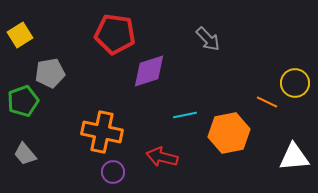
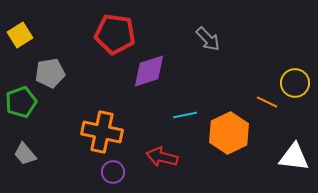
green pentagon: moved 2 px left, 1 px down
orange hexagon: rotated 15 degrees counterclockwise
white triangle: rotated 12 degrees clockwise
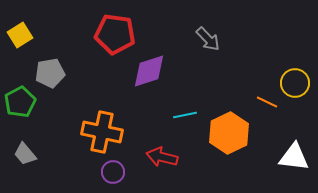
green pentagon: moved 1 px left; rotated 8 degrees counterclockwise
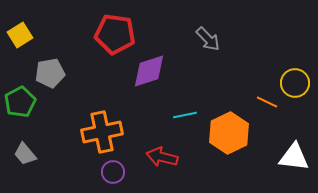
orange cross: rotated 24 degrees counterclockwise
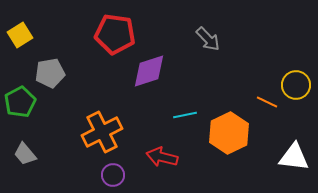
yellow circle: moved 1 px right, 2 px down
orange cross: rotated 15 degrees counterclockwise
purple circle: moved 3 px down
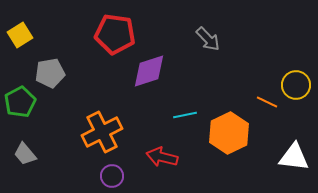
purple circle: moved 1 px left, 1 px down
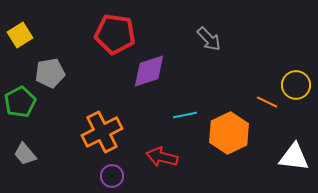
gray arrow: moved 1 px right
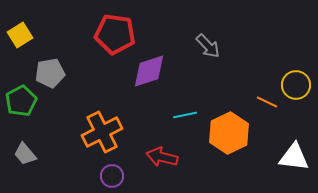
gray arrow: moved 1 px left, 7 px down
green pentagon: moved 1 px right, 1 px up
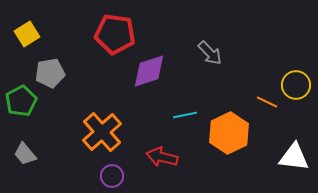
yellow square: moved 7 px right, 1 px up
gray arrow: moved 2 px right, 7 px down
orange cross: rotated 15 degrees counterclockwise
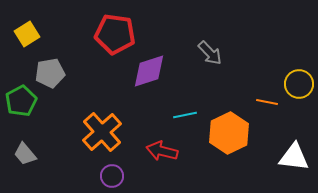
yellow circle: moved 3 px right, 1 px up
orange line: rotated 15 degrees counterclockwise
red arrow: moved 6 px up
